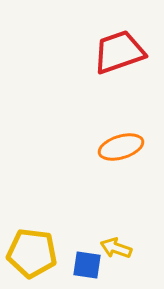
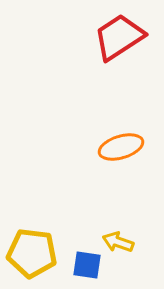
red trapezoid: moved 15 px up; rotated 14 degrees counterclockwise
yellow arrow: moved 2 px right, 6 px up
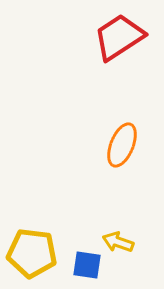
orange ellipse: moved 1 px right, 2 px up; rotated 51 degrees counterclockwise
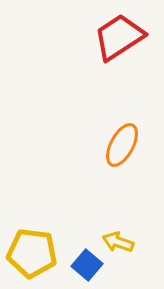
orange ellipse: rotated 6 degrees clockwise
blue square: rotated 32 degrees clockwise
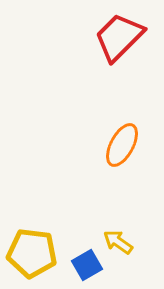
red trapezoid: rotated 12 degrees counterclockwise
yellow arrow: rotated 16 degrees clockwise
blue square: rotated 20 degrees clockwise
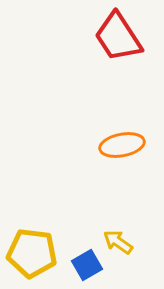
red trapezoid: moved 1 px left; rotated 78 degrees counterclockwise
orange ellipse: rotated 51 degrees clockwise
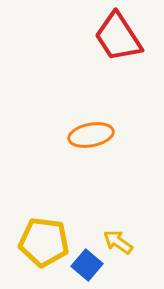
orange ellipse: moved 31 px left, 10 px up
yellow pentagon: moved 12 px right, 11 px up
blue square: rotated 20 degrees counterclockwise
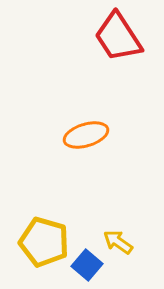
orange ellipse: moved 5 px left; rotated 6 degrees counterclockwise
yellow pentagon: rotated 9 degrees clockwise
